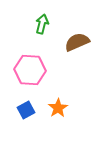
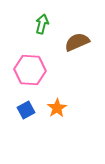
orange star: moved 1 px left
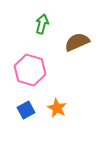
pink hexagon: rotated 12 degrees clockwise
orange star: rotated 12 degrees counterclockwise
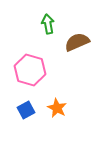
green arrow: moved 6 px right; rotated 24 degrees counterclockwise
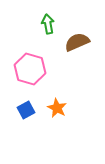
pink hexagon: moved 1 px up
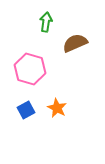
green arrow: moved 2 px left, 2 px up; rotated 18 degrees clockwise
brown semicircle: moved 2 px left, 1 px down
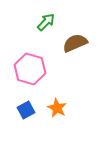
green arrow: rotated 36 degrees clockwise
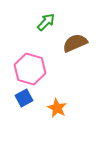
blue square: moved 2 px left, 12 px up
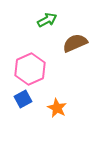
green arrow: moved 1 px right, 2 px up; rotated 18 degrees clockwise
pink hexagon: rotated 20 degrees clockwise
blue square: moved 1 px left, 1 px down
